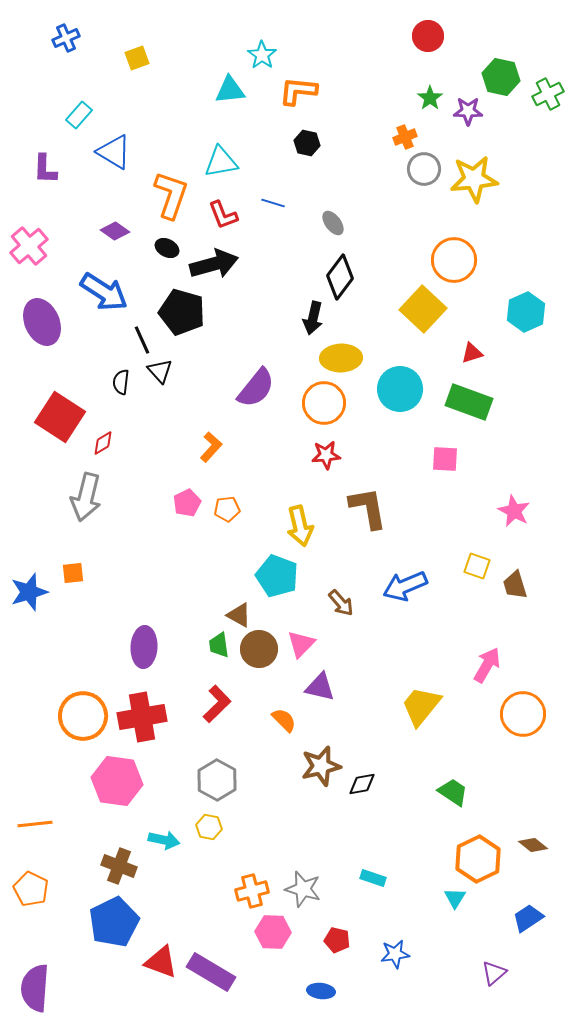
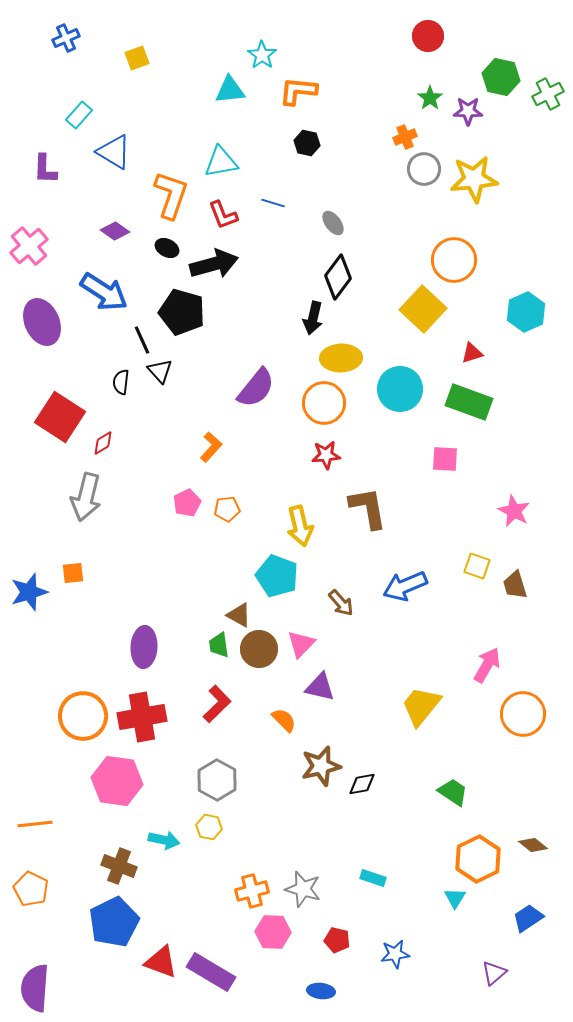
black diamond at (340, 277): moved 2 px left
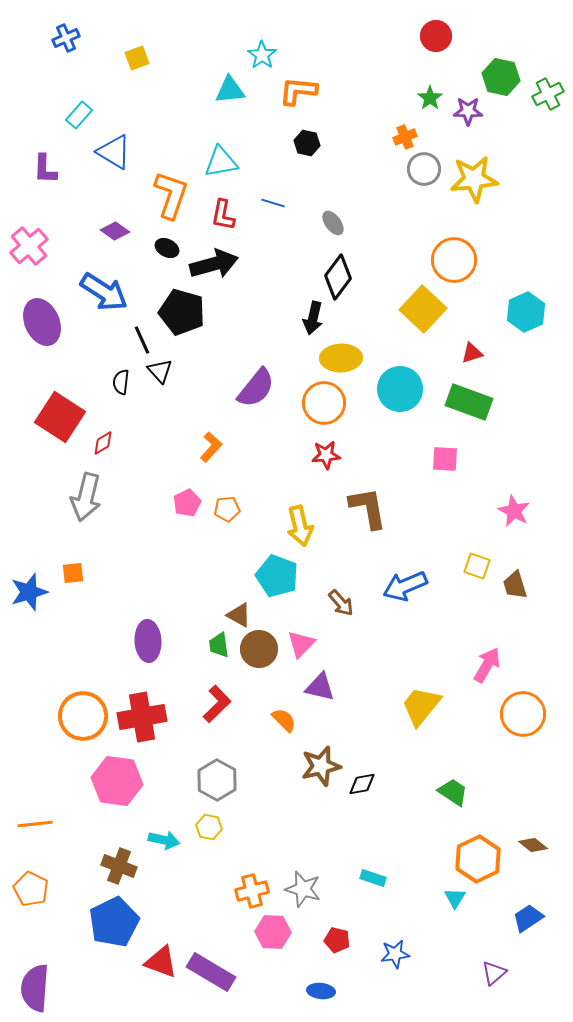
red circle at (428, 36): moved 8 px right
red L-shape at (223, 215): rotated 32 degrees clockwise
purple ellipse at (144, 647): moved 4 px right, 6 px up; rotated 6 degrees counterclockwise
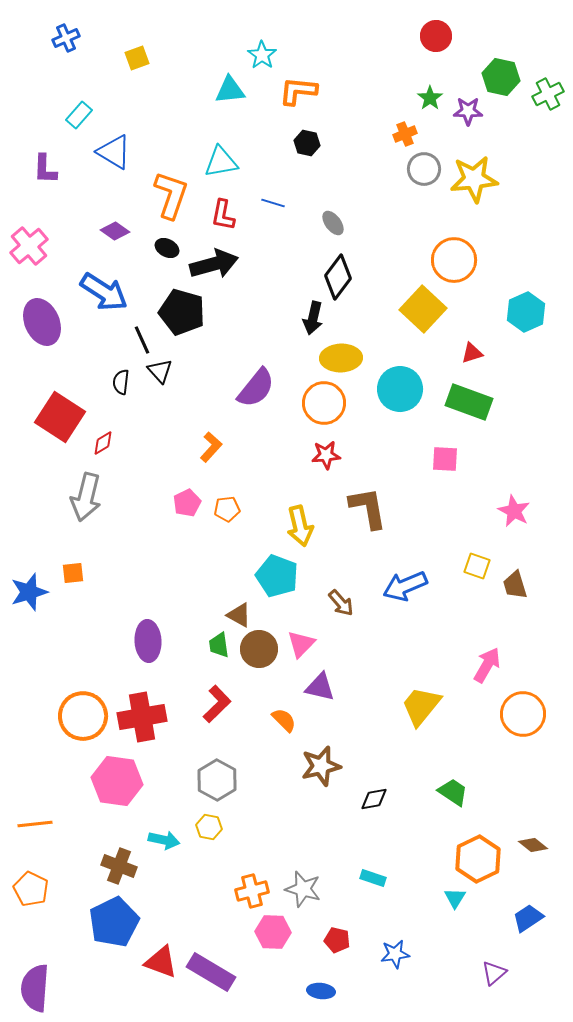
orange cross at (405, 137): moved 3 px up
black diamond at (362, 784): moved 12 px right, 15 px down
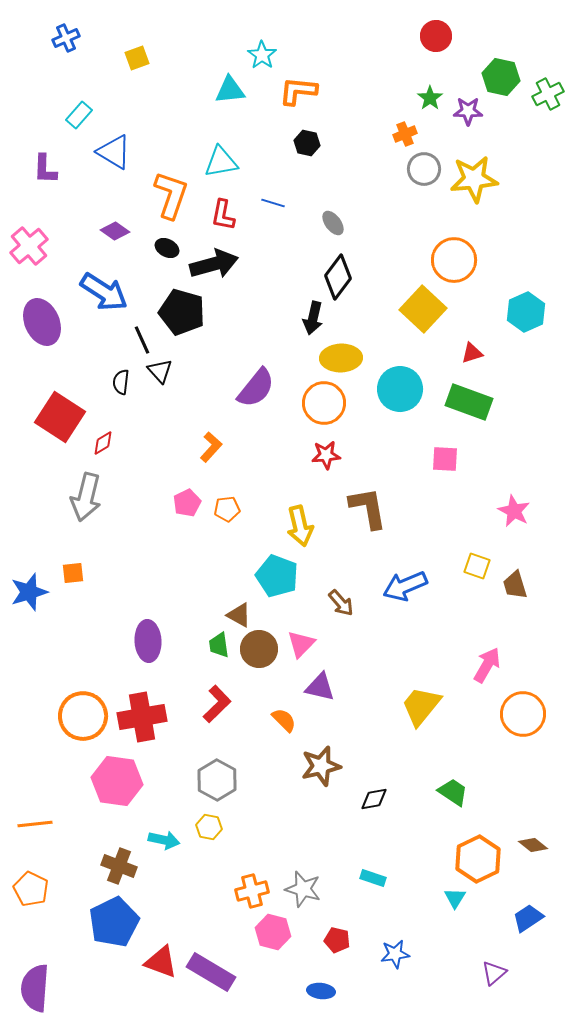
pink hexagon at (273, 932): rotated 12 degrees clockwise
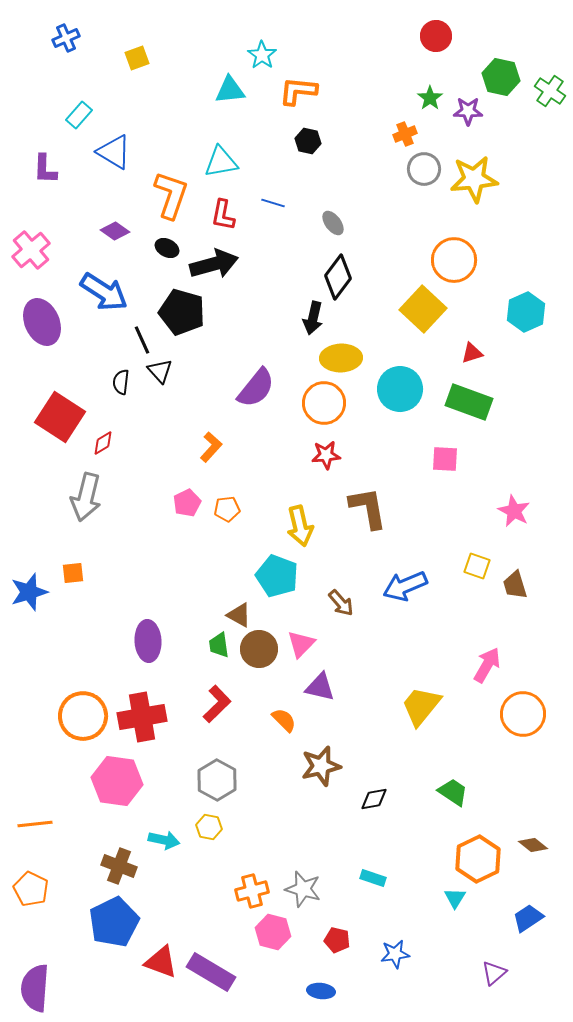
green cross at (548, 94): moved 2 px right, 3 px up; rotated 28 degrees counterclockwise
black hexagon at (307, 143): moved 1 px right, 2 px up
pink cross at (29, 246): moved 2 px right, 4 px down
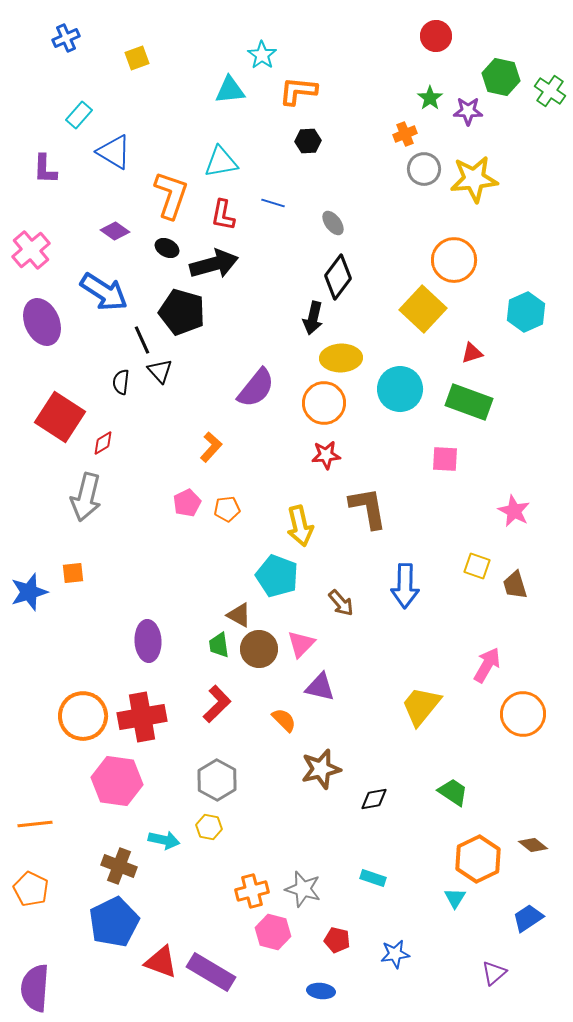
black hexagon at (308, 141): rotated 15 degrees counterclockwise
blue arrow at (405, 586): rotated 66 degrees counterclockwise
brown star at (321, 766): moved 3 px down
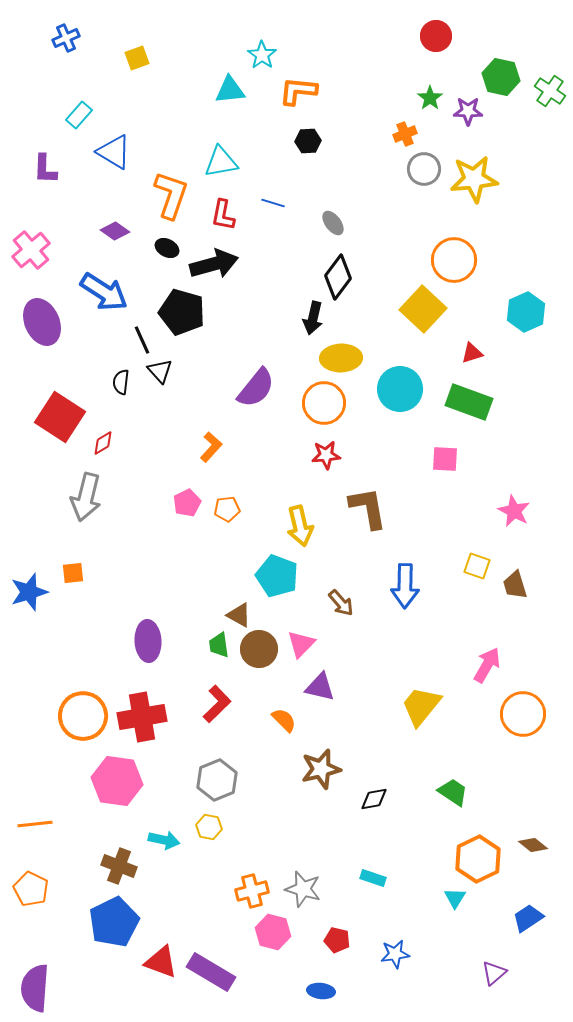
gray hexagon at (217, 780): rotated 9 degrees clockwise
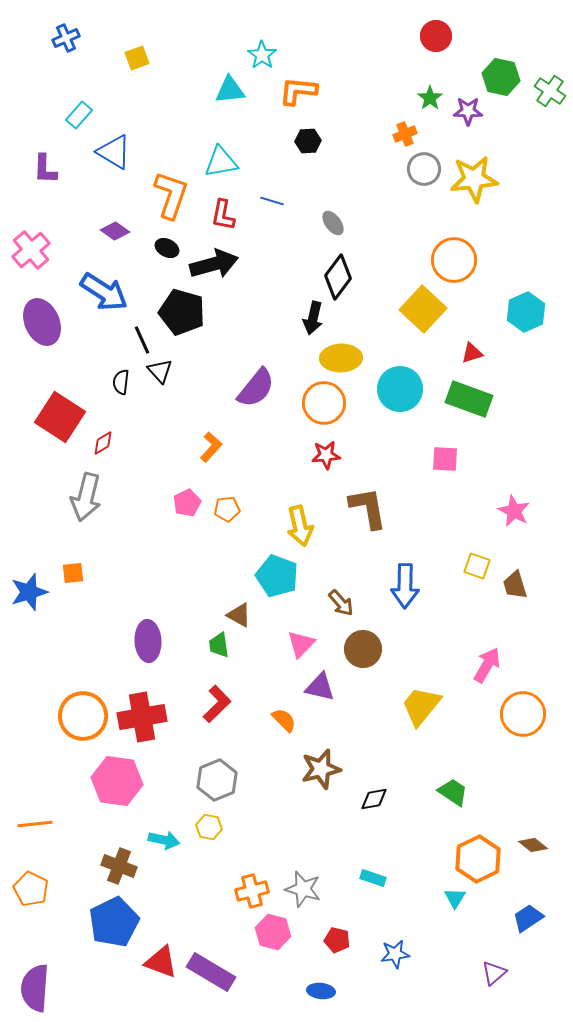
blue line at (273, 203): moved 1 px left, 2 px up
green rectangle at (469, 402): moved 3 px up
brown circle at (259, 649): moved 104 px right
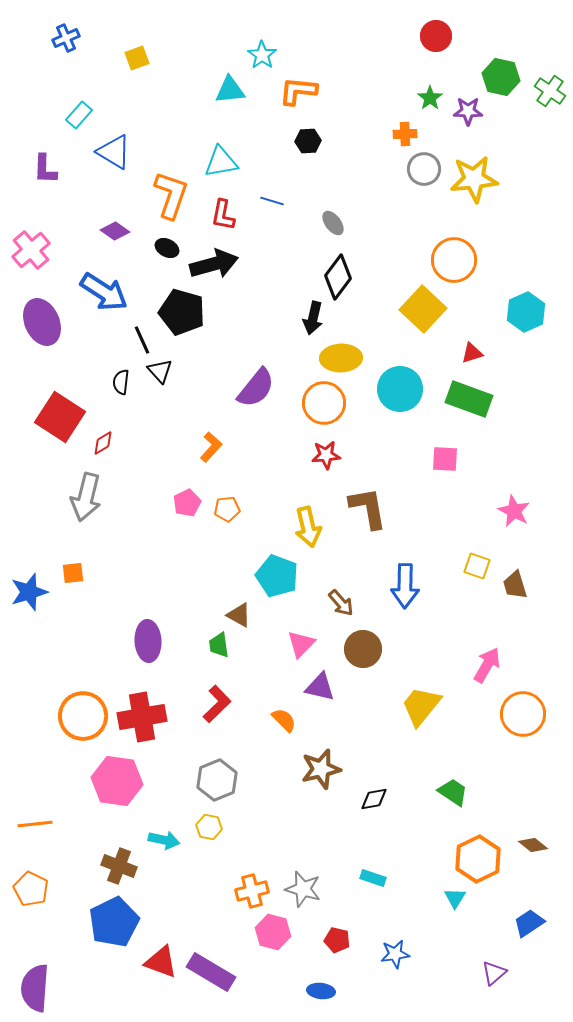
orange cross at (405, 134): rotated 20 degrees clockwise
yellow arrow at (300, 526): moved 8 px right, 1 px down
blue trapezoid at (528, 918): moved 1 px right, 5 px down
